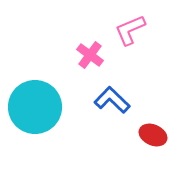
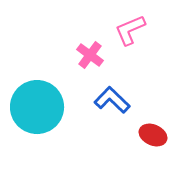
cyan circle: moved 2 px right
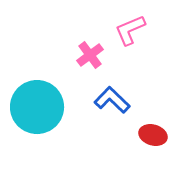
pink cross: rotated 16 degrees clockwise
red ellipse: rotated 8 degrees counterclockwise
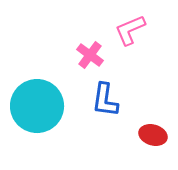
pink cross: rotated 16 degrees counterclockwise
blue L-shape: moved 7 px left; rotated 126 degrees counterclockwise
cyan circle: moved 1 px up
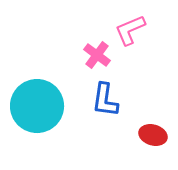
pink cross: moved 7 px right
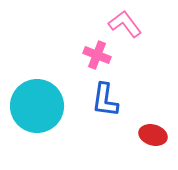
pink L-shape: moved 5 px left, 6 px up; rotated 76 degrees clockwise
pink cross: rotated 16 degrees counterclockwise
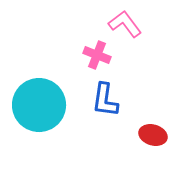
cyan circle: moved 2 px right, 1 px up
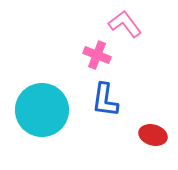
cyan circle: moved 3 px right, 5 px down
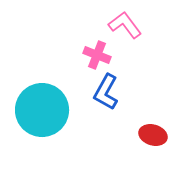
pink L-shape: moved 1 px down
blue L-shape: moved 1 px right, 8 px up; rotated 21 degrees clockwise
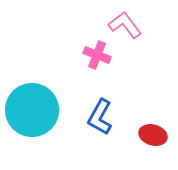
blue L-shape: moved 6 px left, 25 px down
cyan circle: moved 10 px left
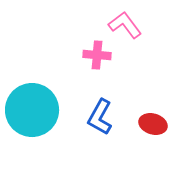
pink cross: rotated 16 degrees counterclockwise
red ellipse: moved 11 px up
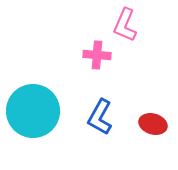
pink L-shape: rotated 120 degrees counterclockwise
cyan circle: moved 1 px right, 1 px down
